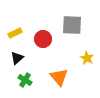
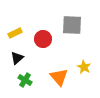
yellow star: moved 3 px left, 9 px down
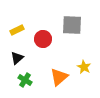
yellow rectangle: moved 2 px right, 3 px up
orange triangle: rotated 30 degrees clockwise
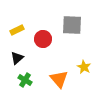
orange triangle: moved 2 px down; rotated 30 degrees counterclockwise
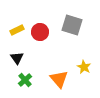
gray square: rotated 15 degrees clockwise
red circle: moved 3 px left, 7 px up
black triangle: rotated 24 degrees counterclockwise
green cross: rotated 16 degrees clockwise
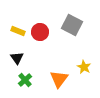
gray square: rotated 10 degrees clockwise
yellow rectangle: moved 1 px right, 1 px down; rotated 48 degrees clockwise
orange triangle: rotated 18 degrees clockwise
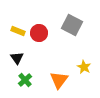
red circle: moved 1 px left, 1 px down
orange triangle: moved 1 px down
